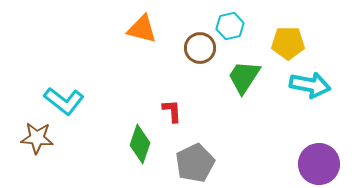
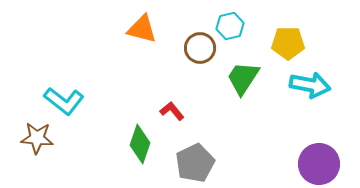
green trapezoid: moved 1 px left, 1 px down
red L-shape: rotated 35 degrees counterclockwise
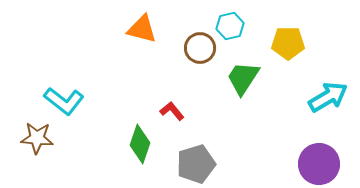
cyan arrow: moved 18 px right, 12 px down; rotated 42 degrees counterclockwise
gray pentagon: moved 1 px right, 1 px down; rotated 9 degrees clockwise
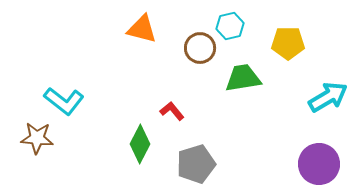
green trapezoid: rotated 48 degrees clockwise
green diamond: rotated 9 degrees clockwise
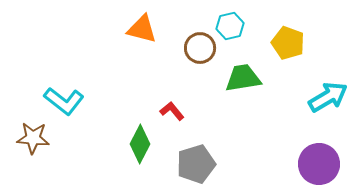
yellow pentagon: rotated 20 degrees clockwise
brown star: moved 4 px left
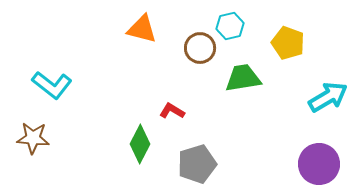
cyan L-shape: moved 12 px left, 16 px up
red L-shape: rotated 20 degrees counterclockwise
gray pentagon: moved 1 px right
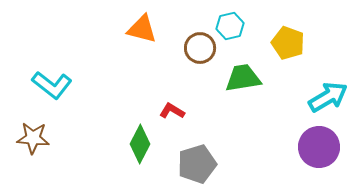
purple circle: moved 17 px up
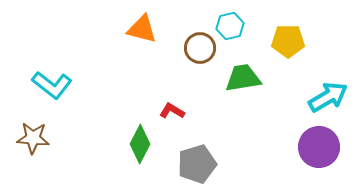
yellow pentagon: moved 2 px up; rotated 20 degrees counterclockwise
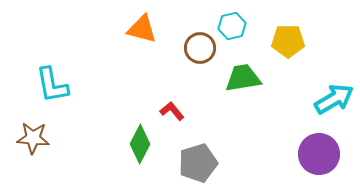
cyan hexagon: moved 2 px right
cyan L-shape: rotated 42 degrees clockwise
cyan arrow: moved 6 px right, 2 px down
red L-shape: rotated 20 degrees clockwise
purple circle: moved 7 px down
gray pentagon: moved 1 px right, 1 px up
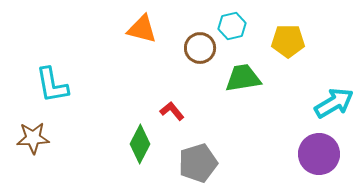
cyan arrow: moved 4 px down
brown star: rotated 8 degrees counterclockwise
